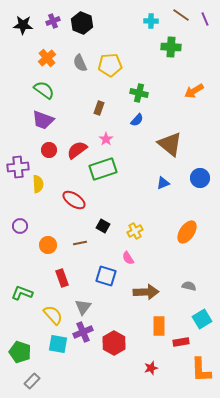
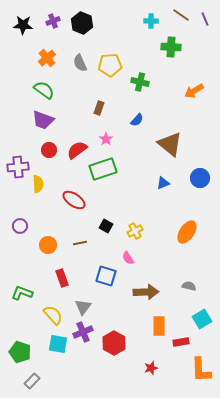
green cross at (139, 93): moved 1 px right, 11 px up
black square at (103, 226): moved 3 px right
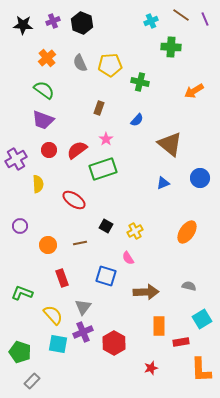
cyan cross at (151, 21): rotated 24 degrees counterclockwise
purple cross at (18, 167): moved 2 px left, 8 px up; rotated 25 degrees counterclockwise
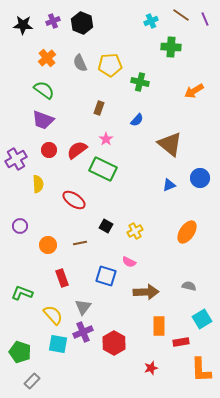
green rectangle at (103, 169): rotated 44 degrees clockwise
blue triangle at (163, 183): moved 6 px right, 2 px down
pink semicircle at (128, 258): moved 1 px right, 4 px down; rotated 32 degrees counterclockwise
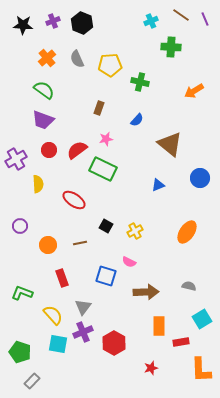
gray semicircle at (80, 63): moved 3 px left, 4 px up
pink star at (106, 139): rotated 24 degrees clockwise
blue triangle at (169, 185): moved 11 px left
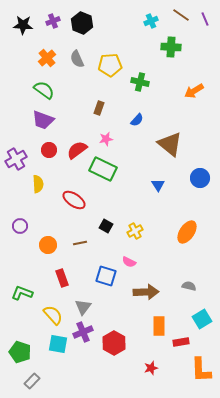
blue triangle at (158, 185): rotated 40 degrees counterclockwise
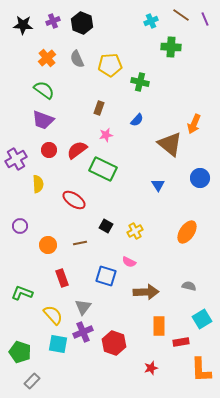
orange arrow at (194, 91): moved 33 px down; rotated 36 degrees counterclockwise
pink star at (106, 139): moved 4 px up
red hexagon at (114, 343): rotated 10 degrees counterclockwise
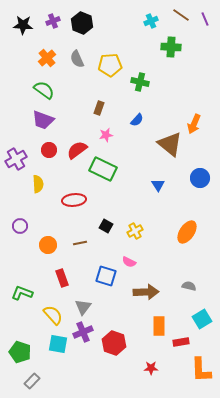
red ellipse at (74, 200): rotated 40 degrees counterclockwise
red star at (151, 368): rotated 16 degrees clockwise
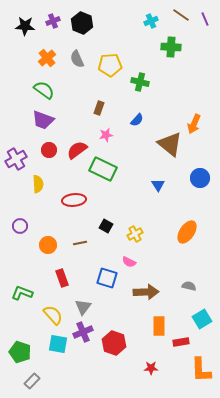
black star at (23, 25): moved 2 px right, 1 px down
yellow cross at (135, 231): moved 3 px down
blue square at (106, 276): moved 1 px right, 2 px down
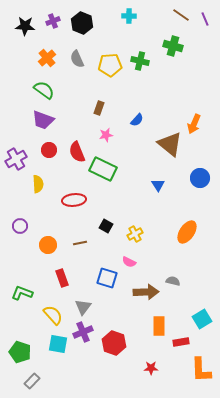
cyan cross at (151, 21): moved 22 px left, 5 px up; rotated 24 degrees clockwise
green cross at (171, 47): moved 2 px right, 1 px up; rotated 12 degrees clockwise
green cross at (140, 82): moved 21 px up
red semicircle at (77, 150): moved 2 px down; rotated 75 degrees counterclockwise
gray semicircle at (189, 286): moved 16 px left, 5 px up
